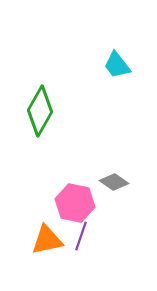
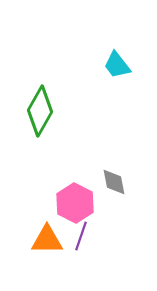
gray diamond: rotated 44 degrees clockwise
pink hexagon: rotated 15 degrees clockwise
orange triangle: rotated 12 degrees clockwise
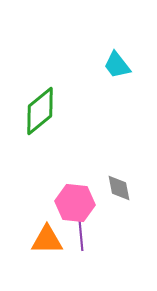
green diamond: rotated 21 degrees clockwise
gray diamond: moved 5 px right, 6 px down
pink hexagon: rotated 21 degrees counterclockwise
purple line: rotated 24 degrees counterclockwise
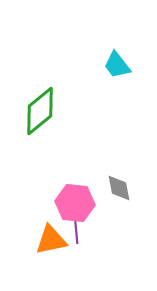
purple line: moved 5 px left, 7 px up
orange triangle: moved 4 px right; rotated 12 degrees counterclockwise
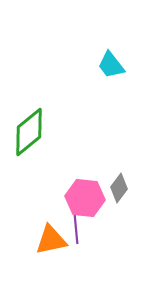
cyan trapezoid: moved 6 px left
green diamond: moved 11 px left, 21 px down
gray diamond: rotated 48 degrees clockwise
pink hexagon: moved 10 px right, 5 px up
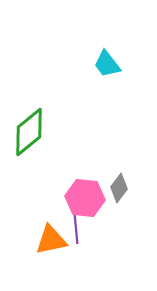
cyan trapezoid: moved 4 px left, 1 px up
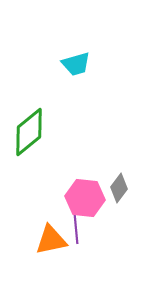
cyan trapezoid: moved 31 px left; rotated 68 degrees counterclockwise
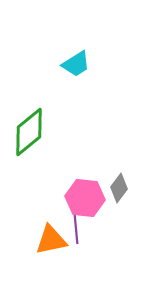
cyan trapezoid: rotated 16 degrees counterclockwise
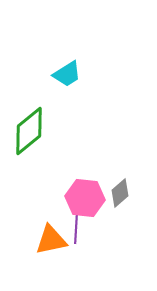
cyan trapezoid: moved 9 px left, 10 px down
green diamond: moved 1 px up
gray diamond: moved 1 px right, 5 px down; rotated 12 degrees clockwise
purple line: rotated 8 degrees clockwise
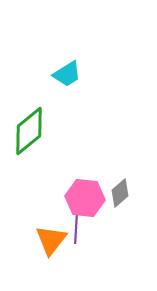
orange triangle: rotated 40 degrees counterclockwise
